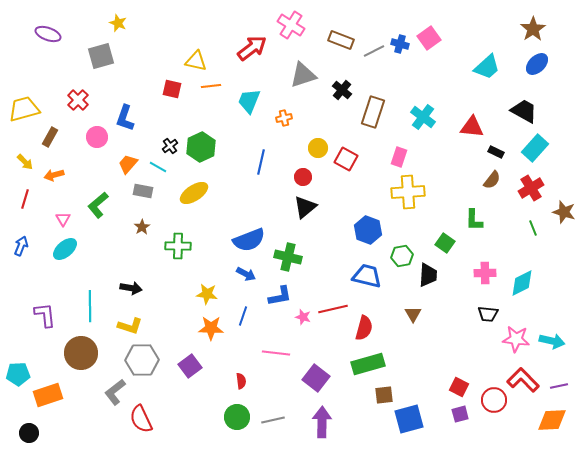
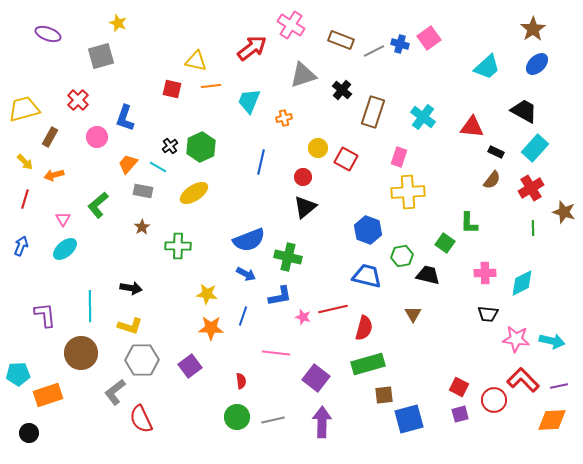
green L-shape at (474, 220): moved 5 px left, 3 px down
green line at (533, 228): rotated 21 degrees clockwise
black trapezoid at (428, 275): rotated 80 degrees counterclockwise
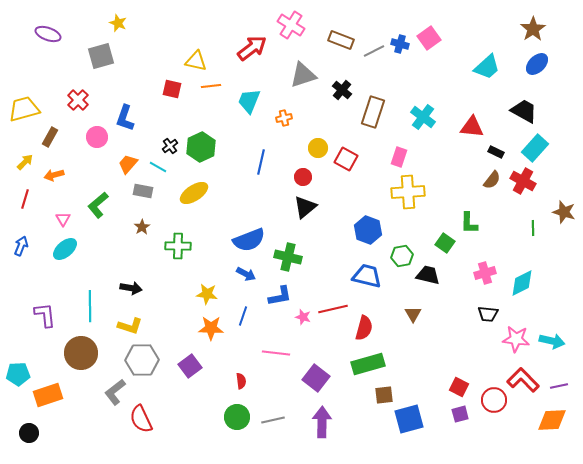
yellow arrow at (25, 162): rotated 90 degrees counterclockwise
red cross at (531, 188): moved 8 px left, 7 px up; rotated 30 degrees counterclockwise
pink cross at (485, 273): rotated 15 degrees counterclockwise
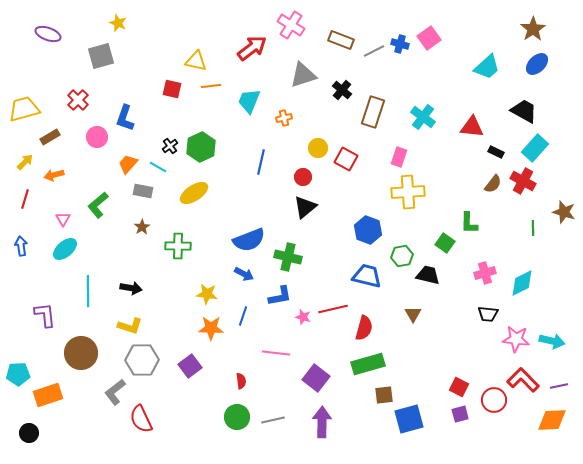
brown rectangle at (50, 137): rotated 30 degrees clockwise
brown semicircle at (492, 180): moved 1 px right, 4 px down
blue arrow at (21, 246): rotated 30 degrees counterclockwise
blue arrow at (246, 274): moved 2 px left
cyan line at (90, 306): moved 2 px left, 15 px up
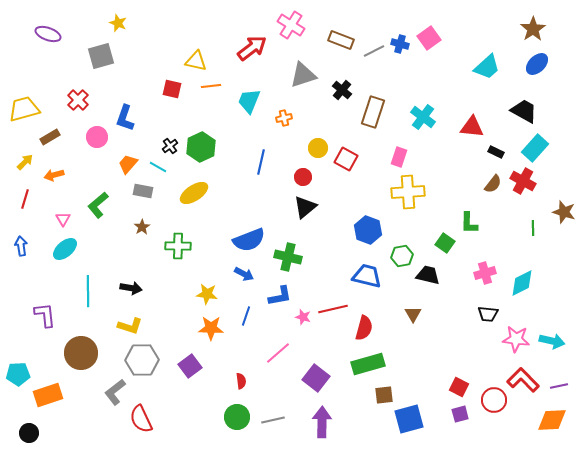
blue line at (243, 316): moved 3 px right
pink line at (276, 353): moved 2 px right; rotated 48 degrees counterclockwise
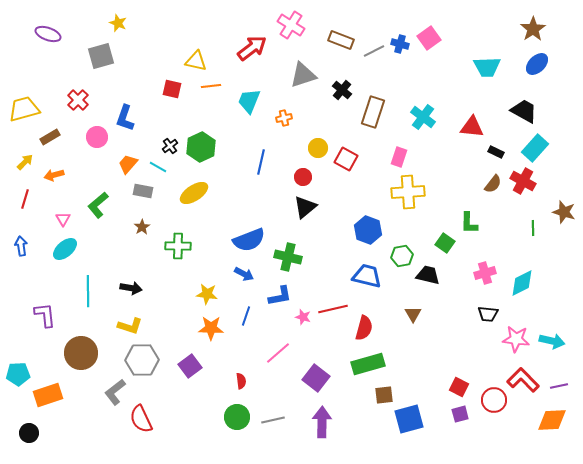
cyan trapezoid at (487, 67): rotated 40 degrees clockwise
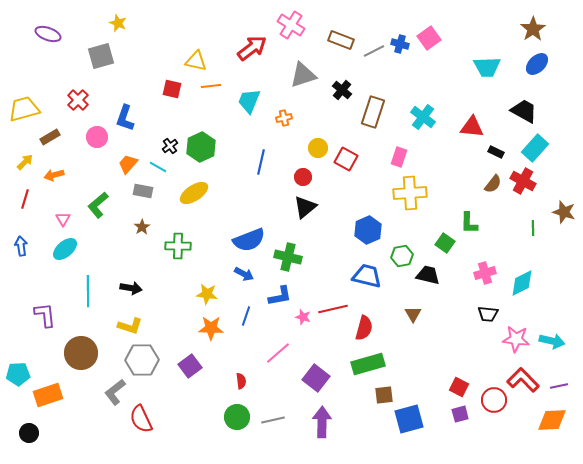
yellow cross at (408, 192): moved 2 px right, 1 px down
blue hexagon at (368, 230): rotated 16 degrees clockwise
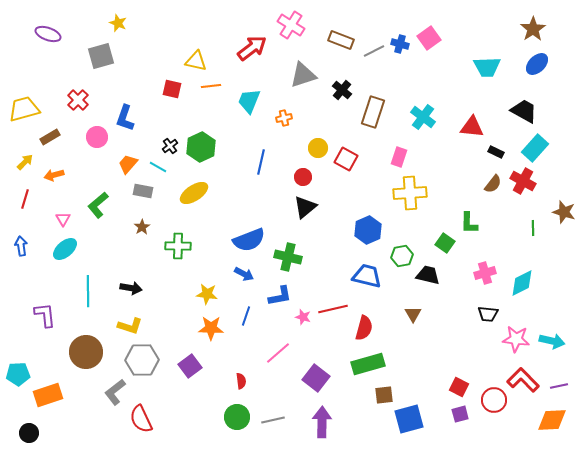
brown circle at (81, 353): moved 5 px right, 1 px up
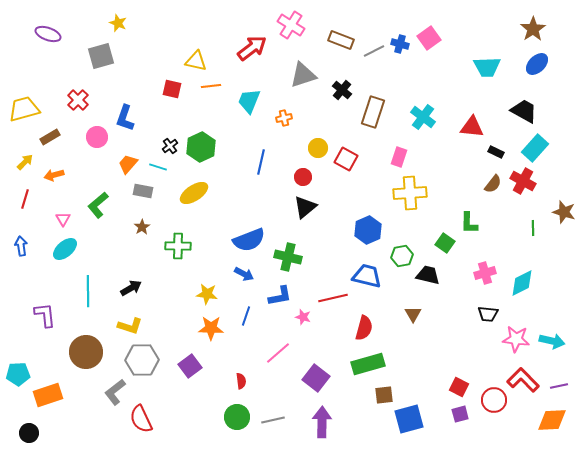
cyan line at (158, 167): rotated 12 degrees counterclockwise
black arrow at (131, 288): rotated 40 degrees counterclockwise
red line at (333, 309): moved 11 px up
